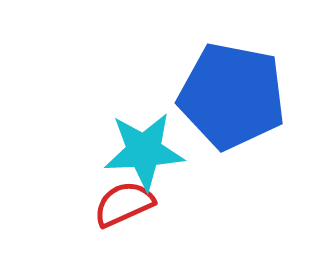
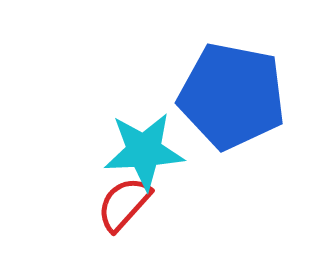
red semicircle: rotated 24 degrees counterclockwise
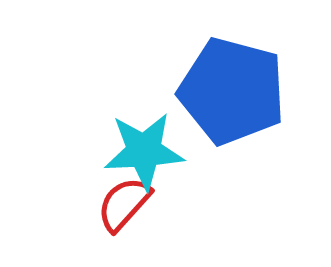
blue pentagon: moved 5 px up; rotated 4 degrees clockwise
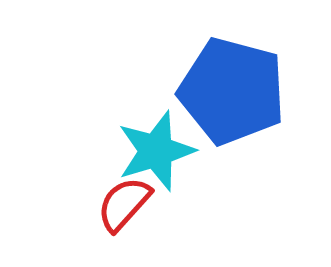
cyan star: moved 12 px right; rotated 14 degrees counterclockwise
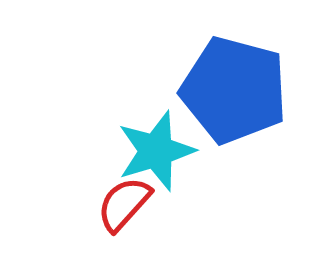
blue pentagon: moved 2 px right, 1 px up
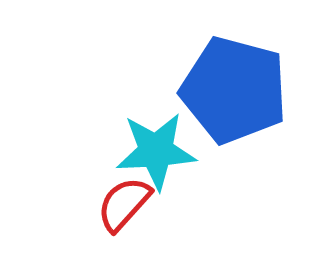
cyan star: rotated 14 degrees clockwise
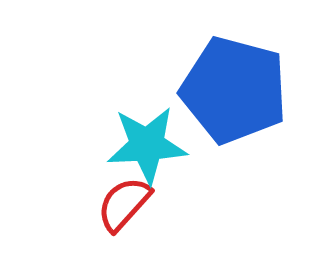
cyan star: moved 9 px left, 6 px up
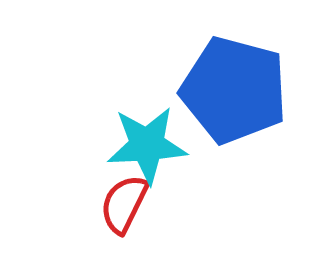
red semicircle: rotated 16 degrees counterclockwise
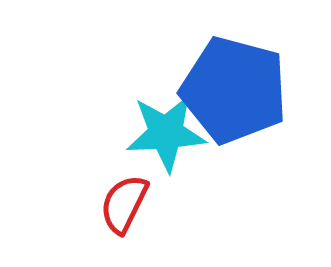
cyan star: moved 19 px right, 12 px up
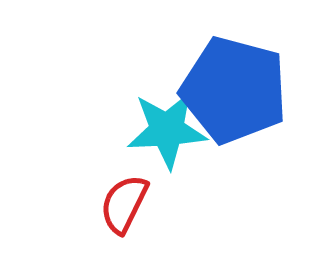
cyan star: moved 1 px right, 3 px up
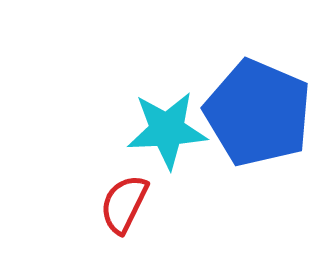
blue pentagon: moved 24 px right, 23 px down; rotated 8 degrees clockwise
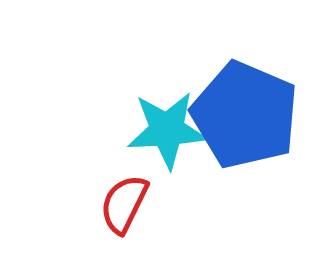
blue pentagon: moved 13 px left, 2 px down
